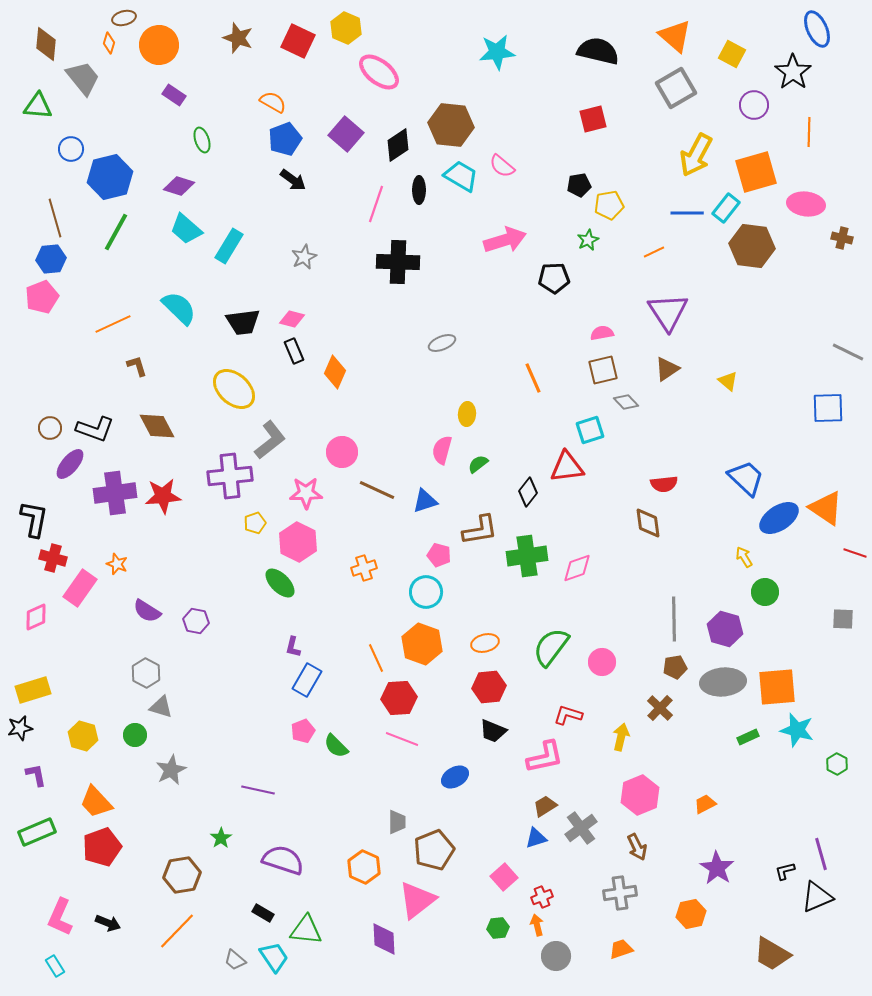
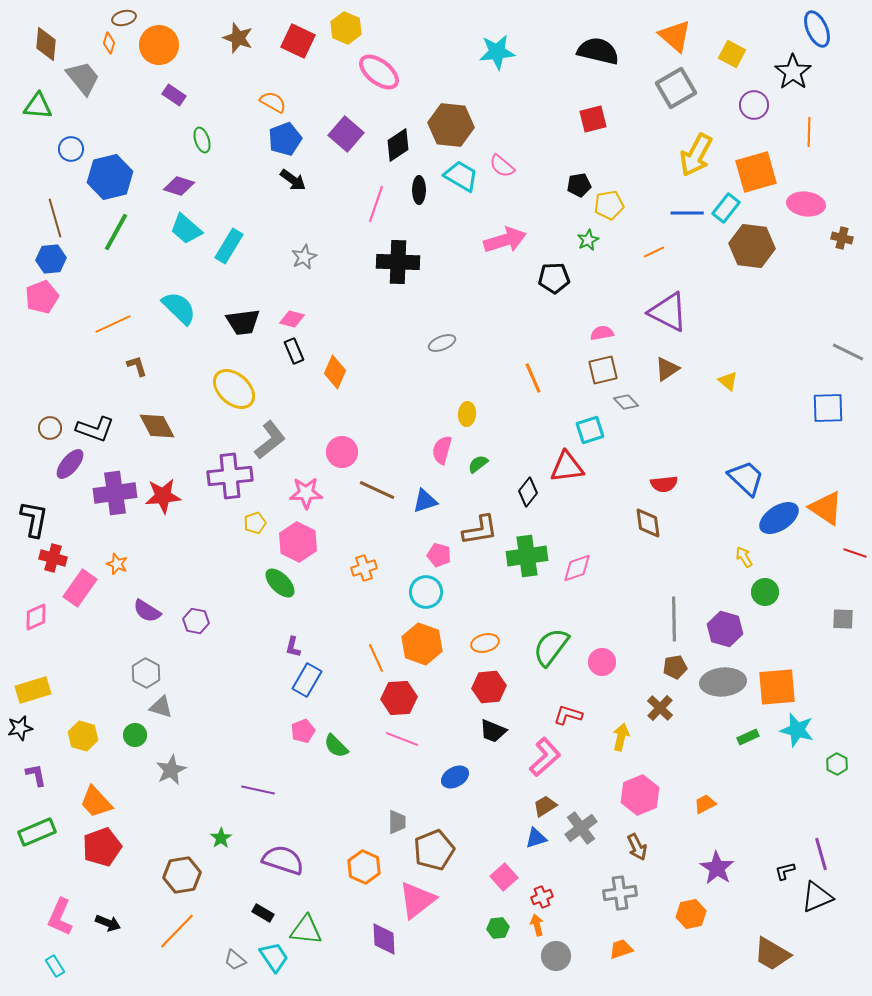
purple triangle at (668, 312): rotated 30 degrees counterclockwise
pink L-shape at (545, 757): rotated 30 degrees counterclockwise
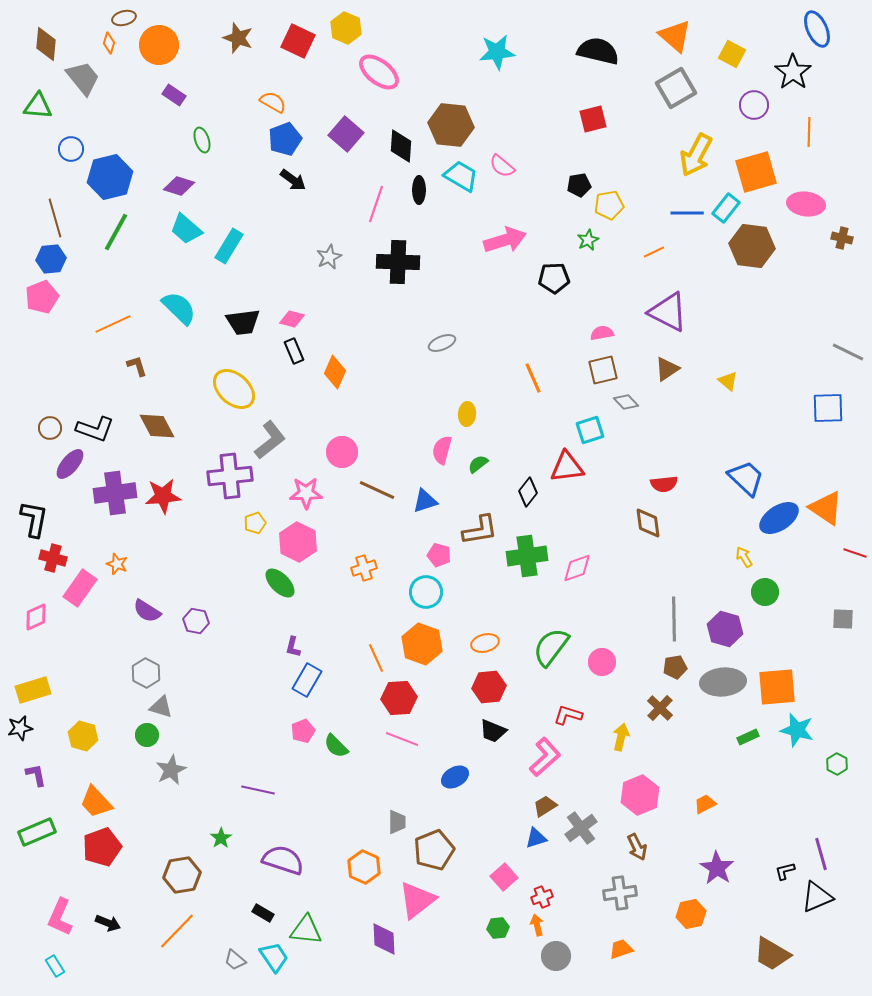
black diamond at (398, 145): moved 3 px right, 1 px down; rotated 52 degrees counterclockwise
gray star at (304, 257): moved 25 px right
green circle at (135, 735): moved 12 px right
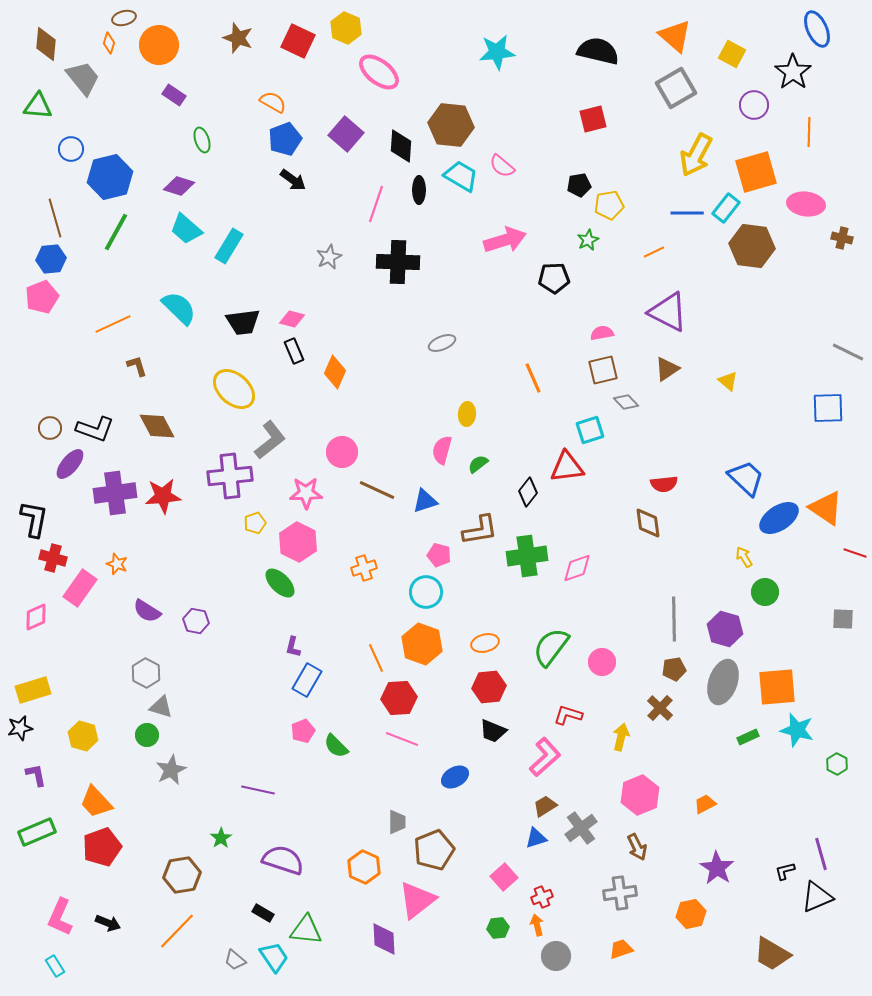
brown pentagon at (675, 667): moved 1 px left, 2 px down
gray ellipse at (723, 682): rotated 66 degrees counterclockwise
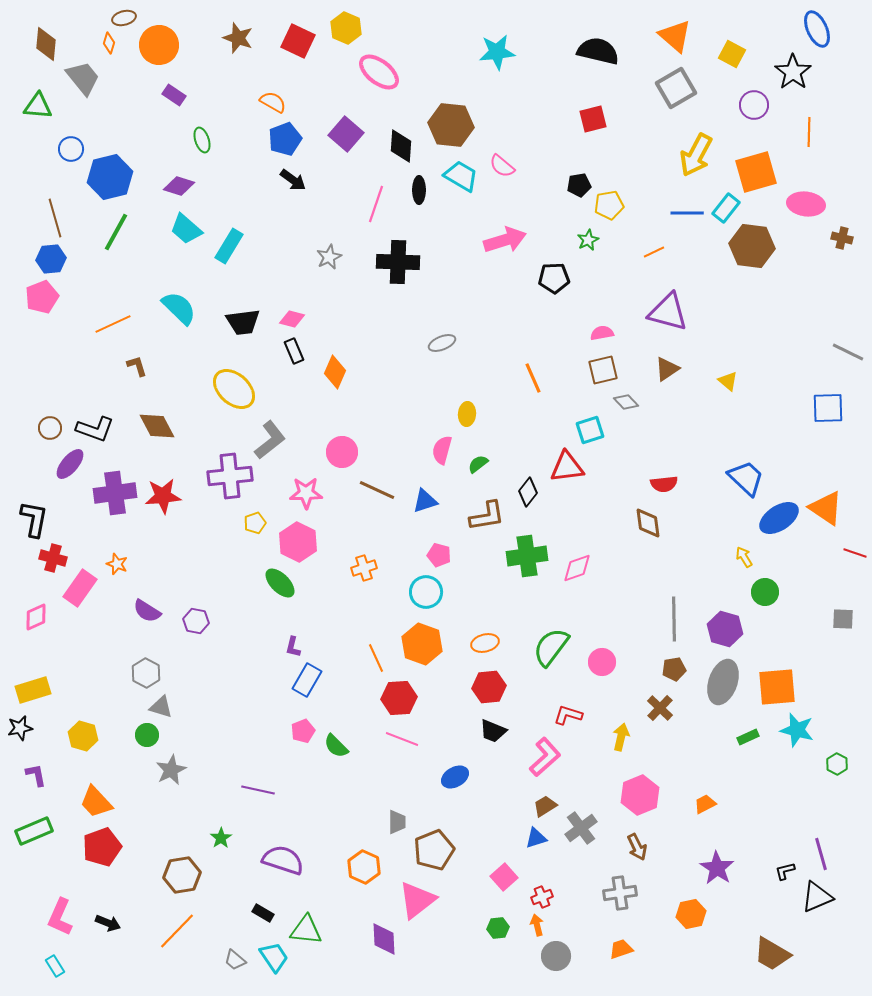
purple triangle at (668, 312): rotated 12 degrees counterclockwise
brown L-shape at (480, 530): moved 7 px right, 14 px up
green rectangle at (37, 832): moved 3 px left, 1 px up
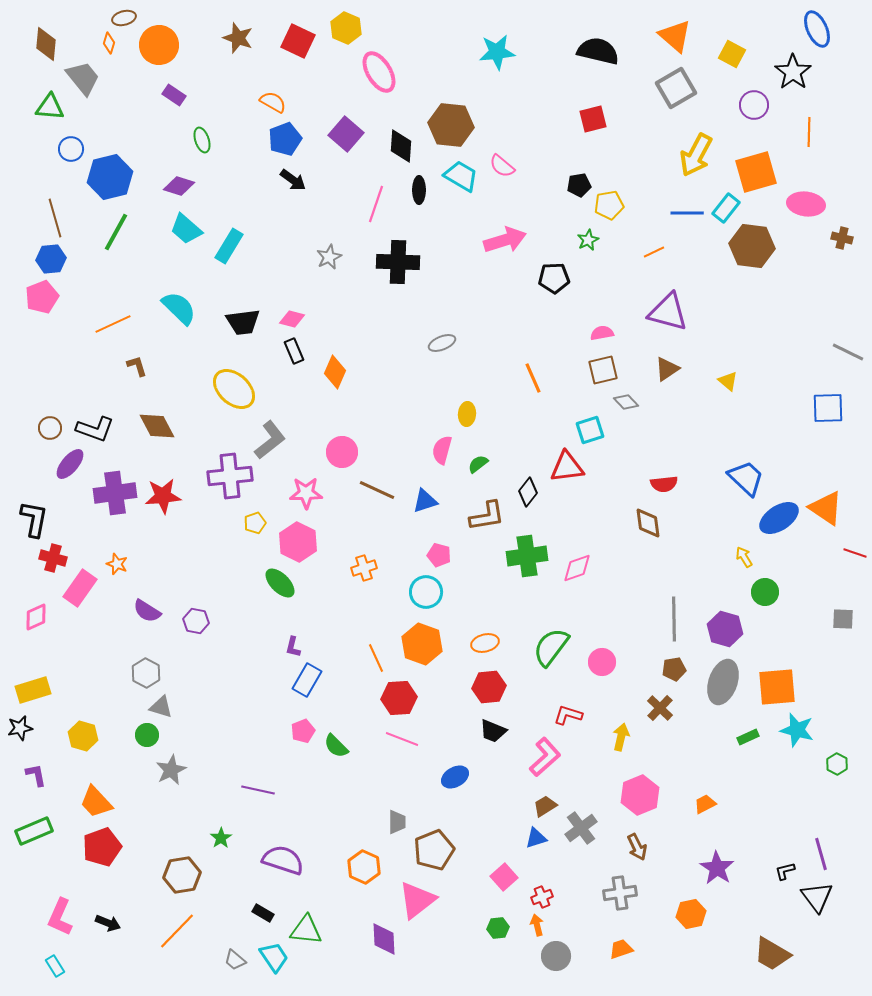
pink ellipse at (379, 72): rotated 21 degrees clockwise
green triangle at (38, 106): moved 12 px right, 1 px down
black triangle at (817, 897): rotated 44 degrees counterclockwise
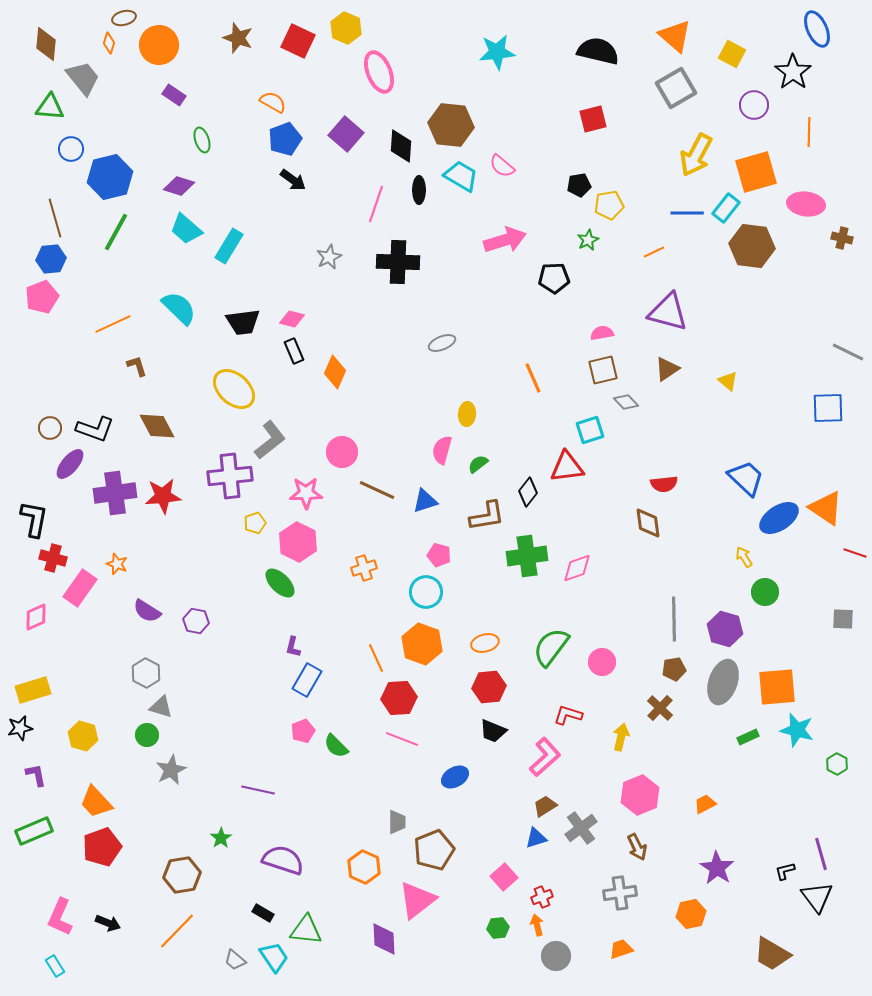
pink ellipse at (379, 72): rotated 9 degrees clockwise
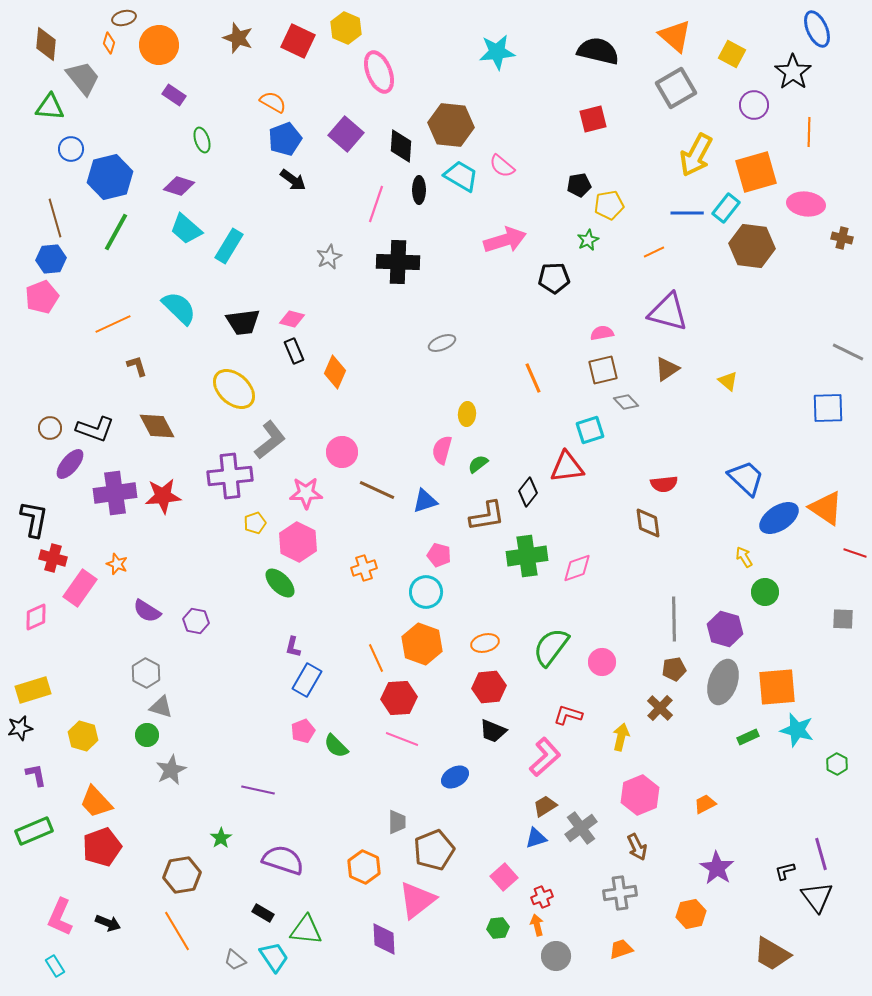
orange line at (177, 931): rotated 75 degrees counterclockwise
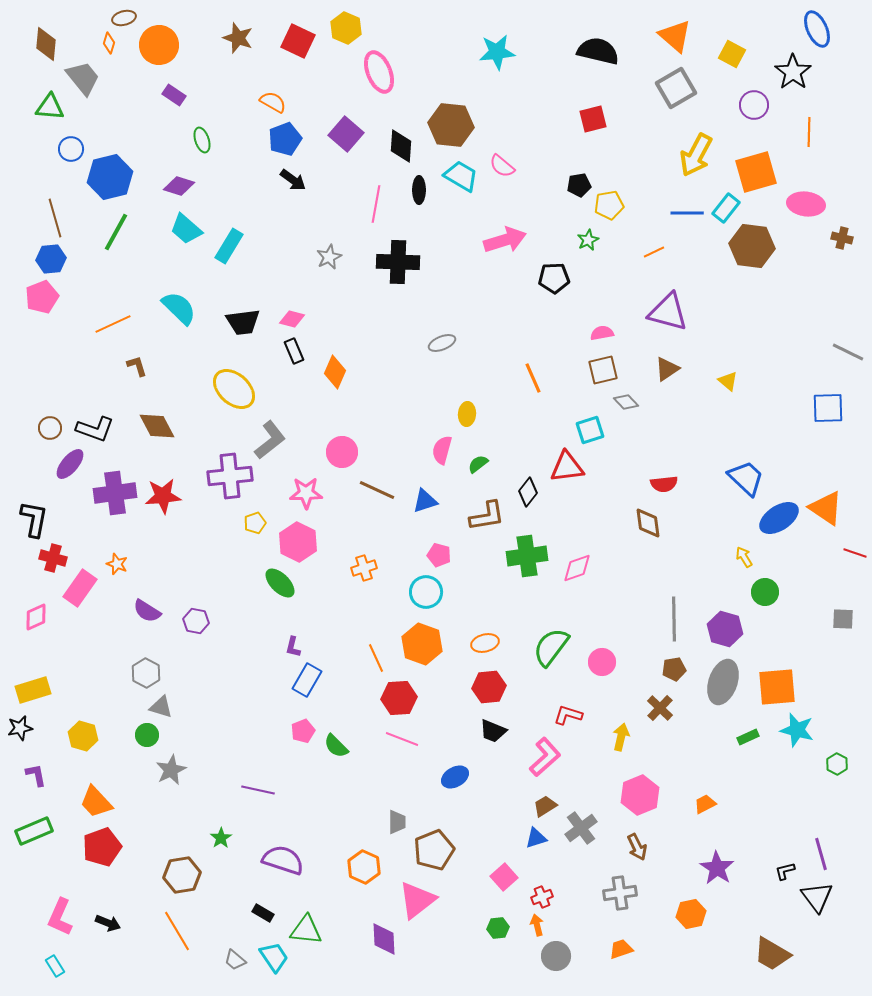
pink line at (376, 204): rotated 9 degrees counterclockwise
